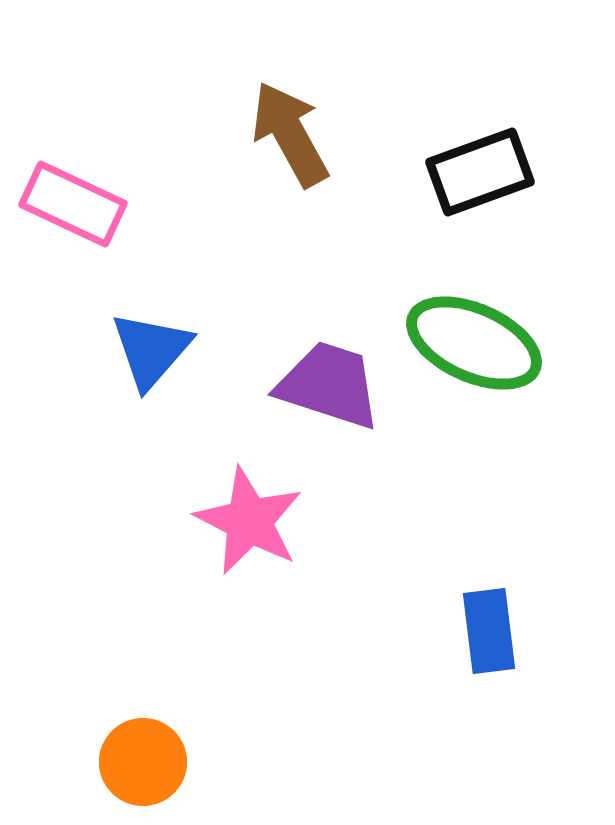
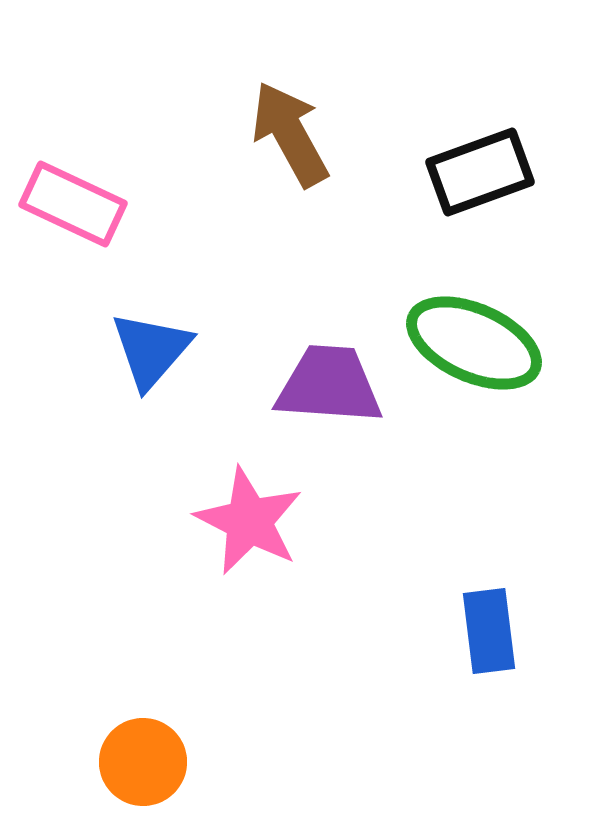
purple trapezoid: rotated 14 degrees counterclockwise
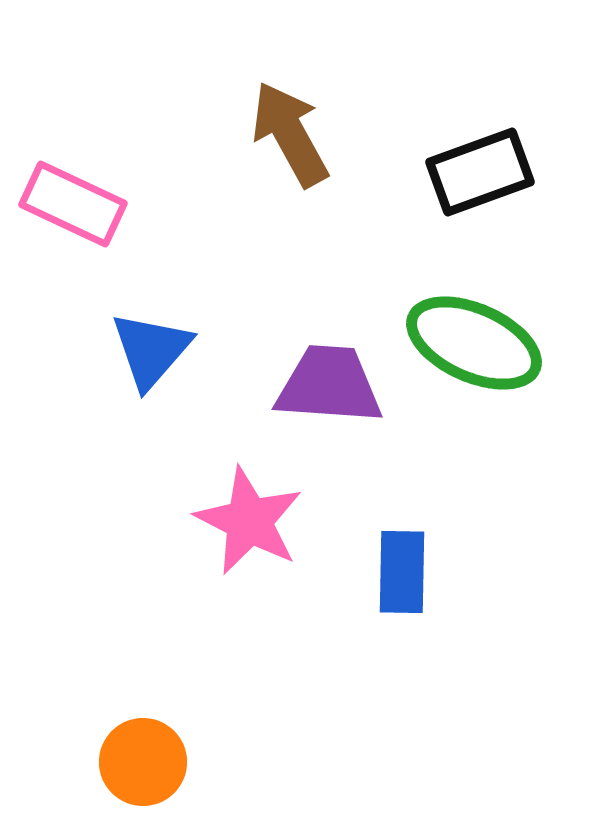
blue rectangle: moved 87 px left, 59 px up; rotated 8 degrees clockwise
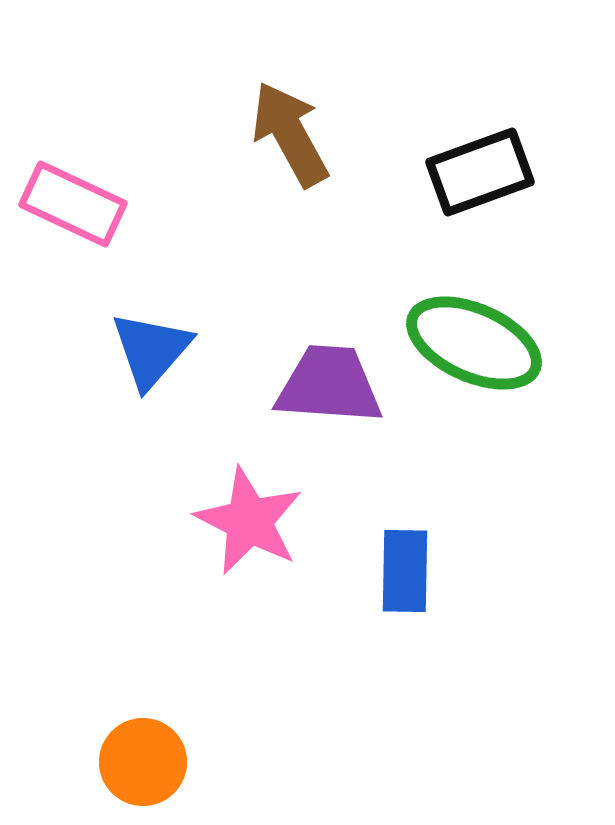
blue rectangle: moved 3 px right, 1 px up
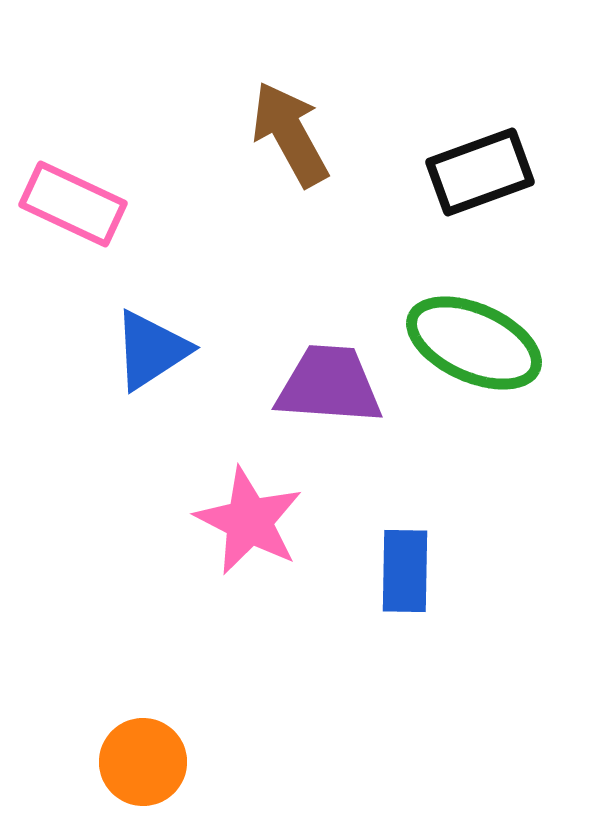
blue triangle: rotated 16 degrees clockwise
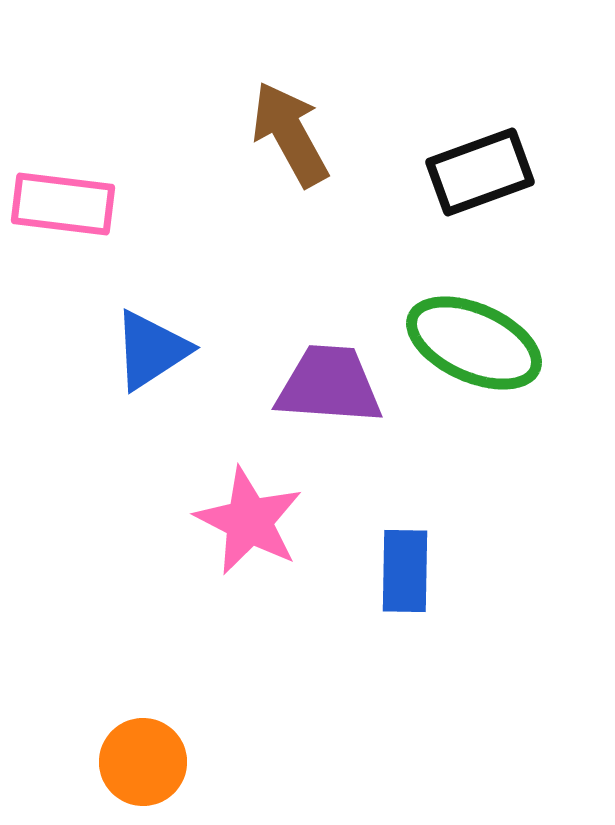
pink rectangle: moved 10 px left; rotated 18 degrees counterclockwise
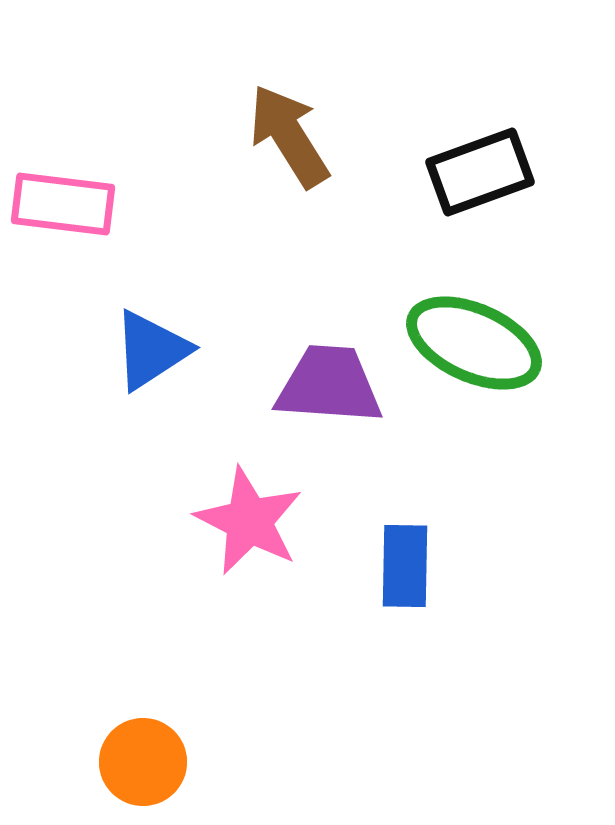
brown arrow: moved 1 px left, 2 px down; rotated 3 degrees counterclockwise
blue rectangle: moved 5 px up
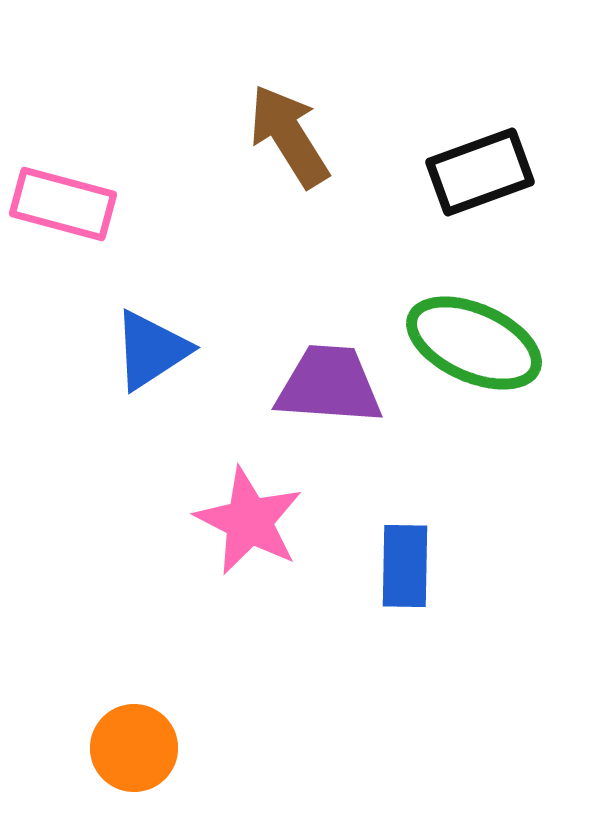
pink rectangle: rotated 8 degrees clockwise
orange circle: moved 9 px left, 14 px up
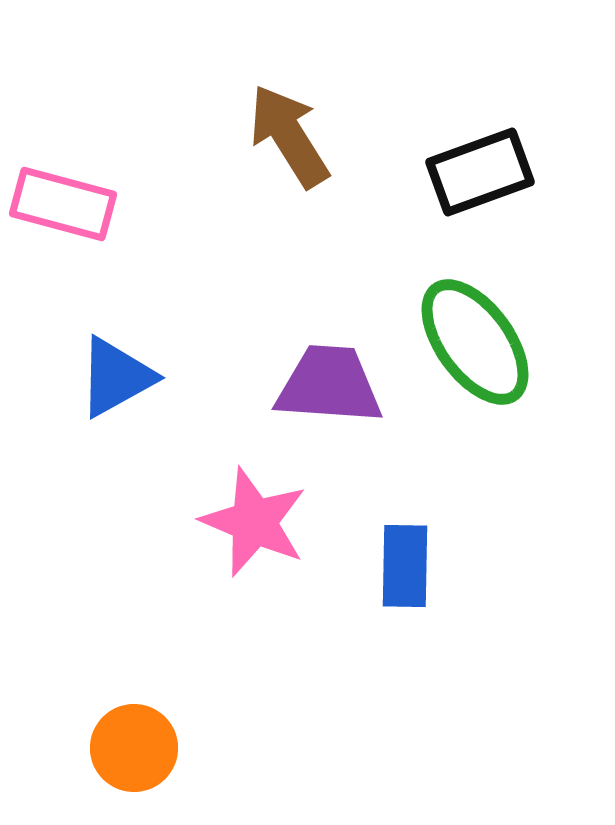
green ellipse: moved 1 px right, 1 px up; rotated 30 degrees clockwise
blue triangle: moved 35 px left, 27 px down; rotated 4 degrees clockwise
pink star: moved 5 px right, 1 px down; rotated 4 degrees counterclockwise
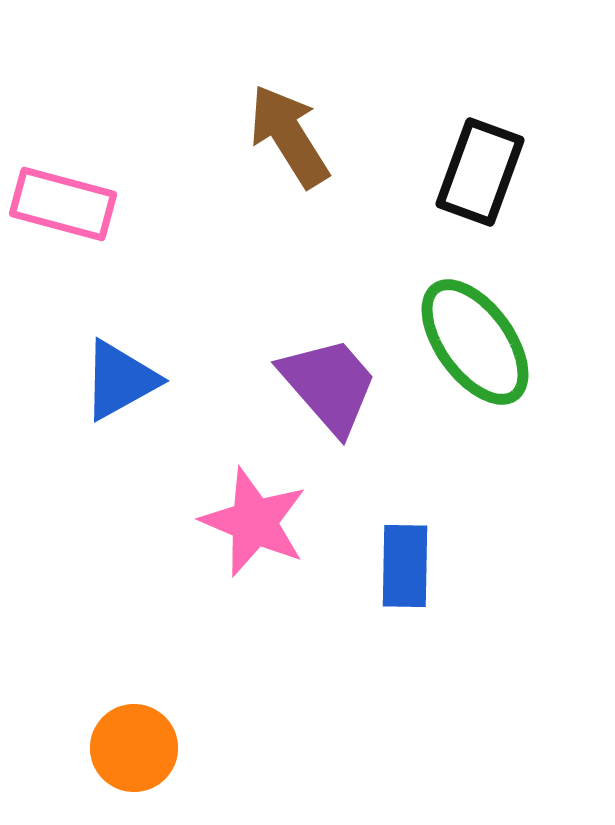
black rectangle: rotated 50 degrees counterclockwise
blue triangle: moved 4 px right, 3 px down
purple trapezoid: rotated 45 degrees clockwise
